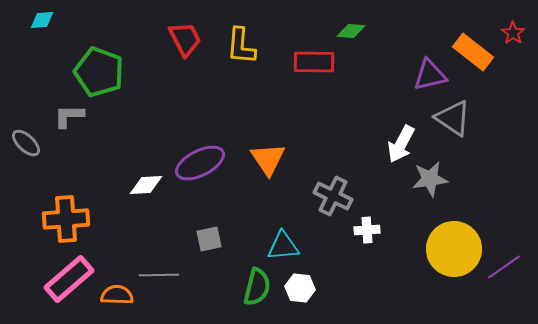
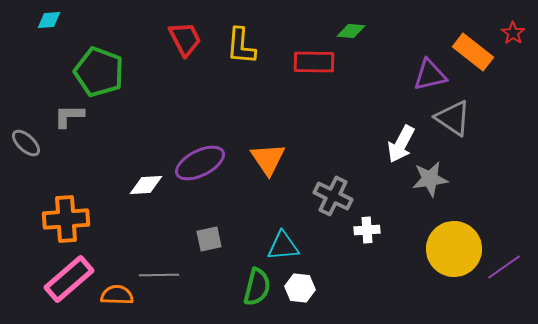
cyan diamond: moved 7 px right
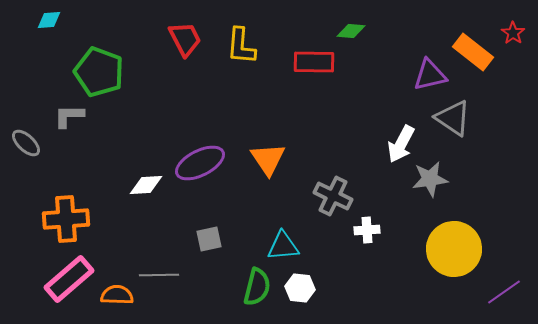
purple line: moved 25 px down
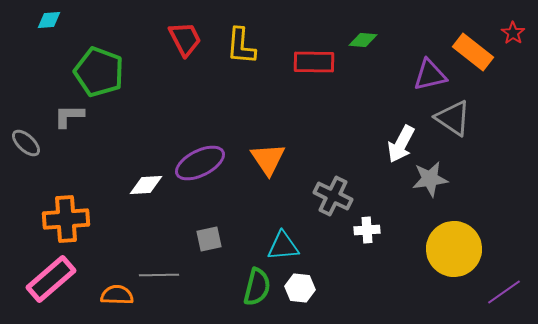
green diamond: moved 12 px right, 9 px down
pink rectangle: moved 18 px left
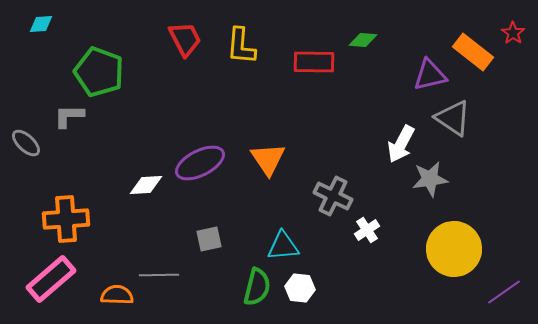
cyan diamond: moved 8 px left, 4 px down
white cross: rotated 30 degrees counterclockwise
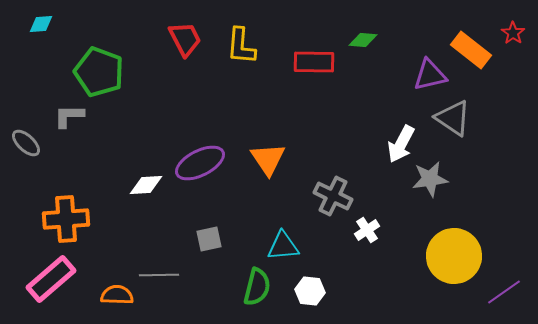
orange rectangle: moved 2 px left, 2 px up
yellow circle: moved 7 px down
white hexagon: moved 10 px right, 3 px down
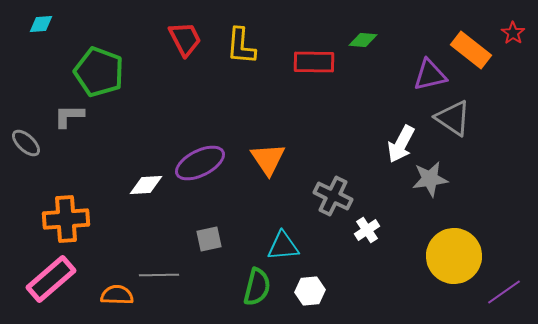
white hexagon: rotated 12 degrees counterclockwise
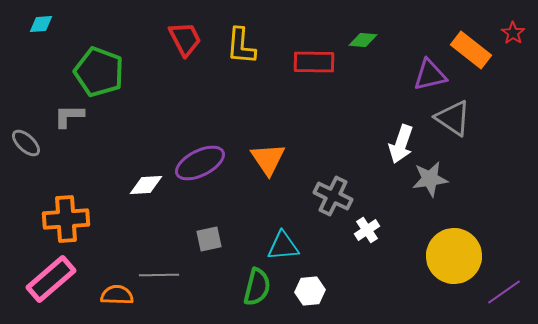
white arrow: rotated 9 degrees counterclockwise
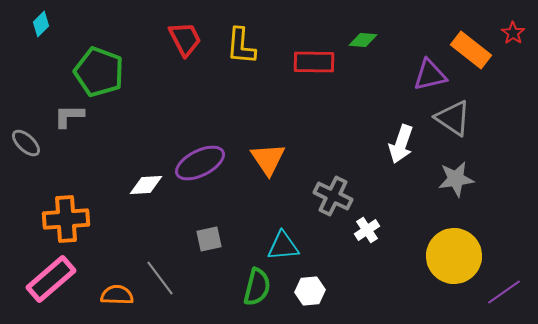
cyan diamond: rotated 40 degrees counterclockwise
gray star: moved 26 px right
gray line: moved 1 px right, 3 px down; rotated 54 degrees clockwise
